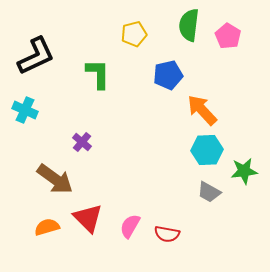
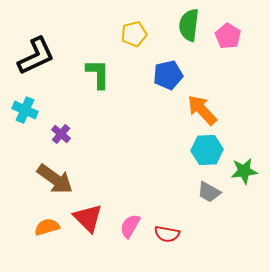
purple cross: moved 21 px left, 8 px up
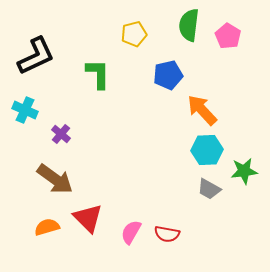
gray trapezoid: moved 3 px up
pink semicircle: moved 1 px right, 6 px down
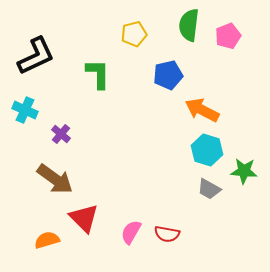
pink pentagon: rotated 20 degrees clockwise
orange arrow: rotated 20 degrees counterclockwise
cyan hexagon: rotated 20 degrees clockwise
green star: rotated 12 degrees clockwise
red triangle: moved 4 px left
orange semicircle: moved 13 px down
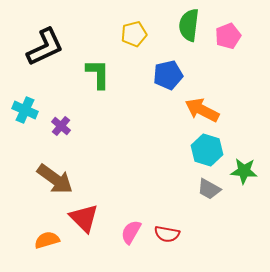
black L-shape: moved 9 px right, 9 px up
purple cross: moved 8 px up
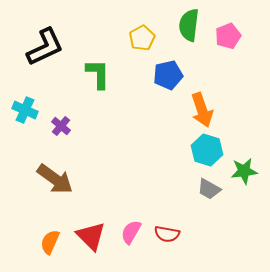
yellow pentagon: moved 8 px right, 4 px down; rotated 15 degrees counterclockwise
orange arrow: rotated 136 degrees counterclockwise
green star: rotated 12 degrees counterclockwise
red triangle: moved 7 px right, 18 px down
orange semicircle: moved 3 px right, 2 px down; rotated 50 degrees counterclockwise
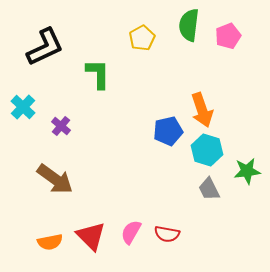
blue pentagon: moved 56 px down
cyan cross: moved 2 px left, 3 px up; rotated 20 degrees clockwise
green star: moved 3 px right
gray trapezoid: rotated 35 degrees clockwise
orange semicircle: rotated 125 degrees counterclockwise
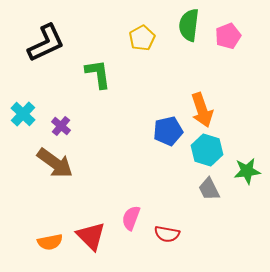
black L-shape: moved 1 px right, 4 px up
green L-shape: rotated 8 degrees counterclockwise
cyan cross: moved 7 px down
brown arrow: moved 16 px up
pink semicircle: moved 14 px up; rotated 10 degrees counterclockwise
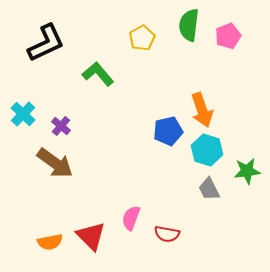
green L-shape: rotated 32 degrees counterclockwise
